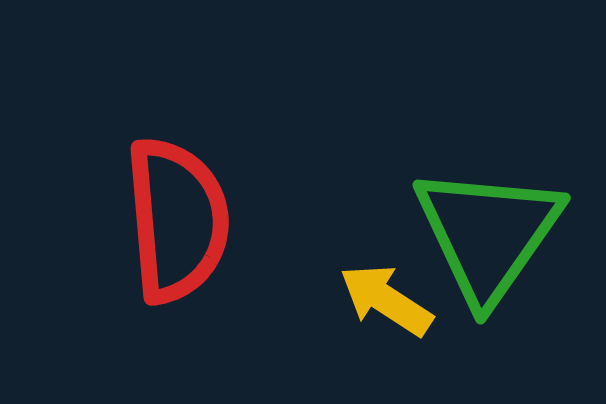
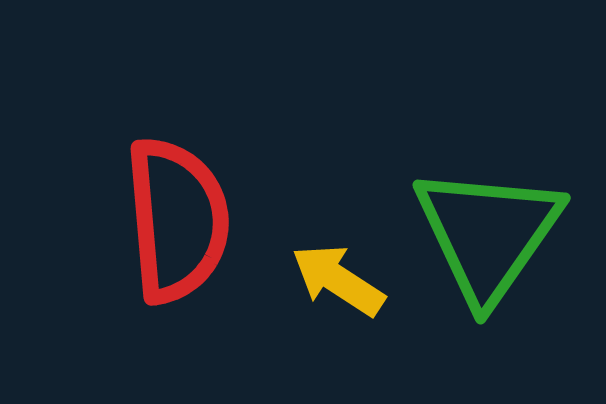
yellow arrow: moved 48 px left, 20 px up
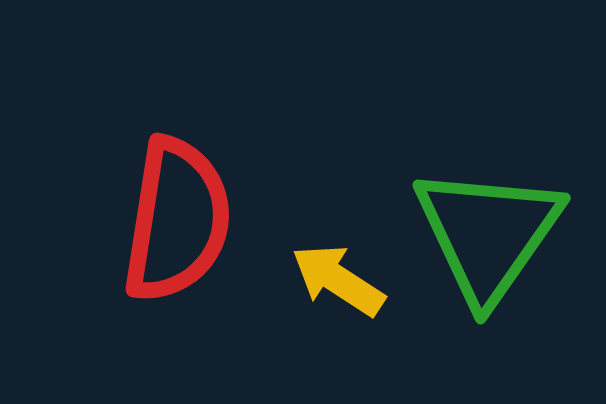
red semicircle: rotated 14 degrees clockwise
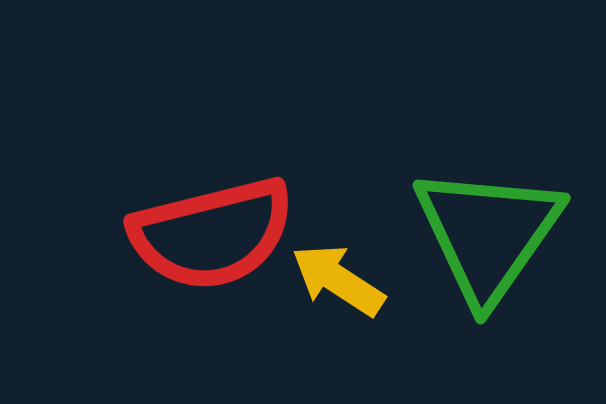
red semicircle: moved 35 px right, 14 px down; rotated 67 degrees clockwise
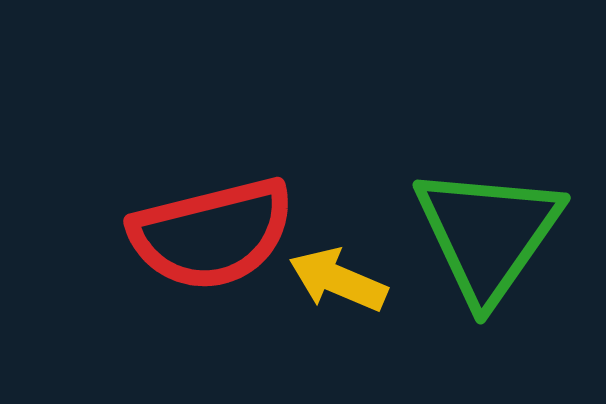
yellow arrow: rotated 10 degrees counterclockwise
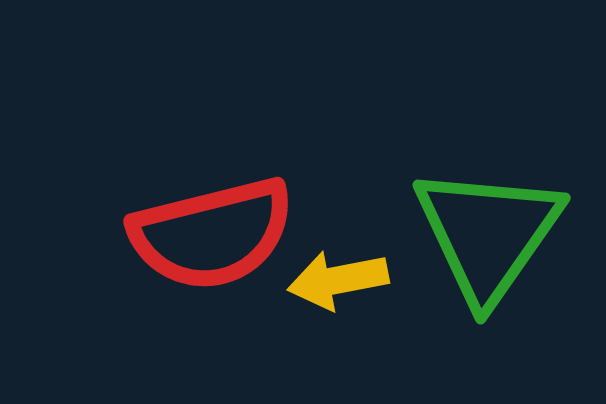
yellow arrow: rotated 34 degrees counterclockwise
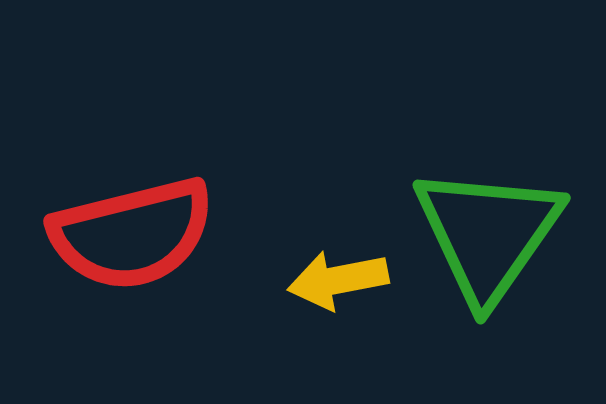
red semicircle: moved 80 px left
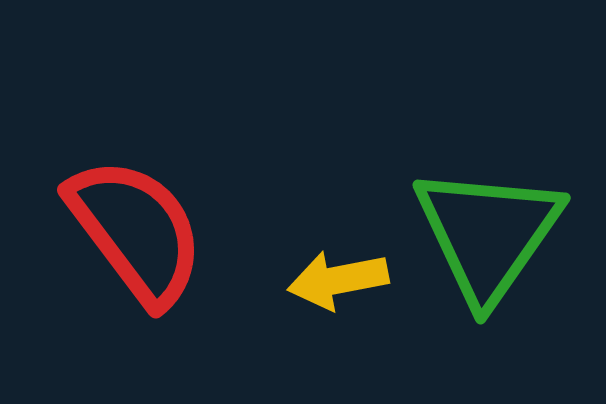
red semicircle: moved 4 px right, 3 px up; rotated 113 degrees counterclockwise
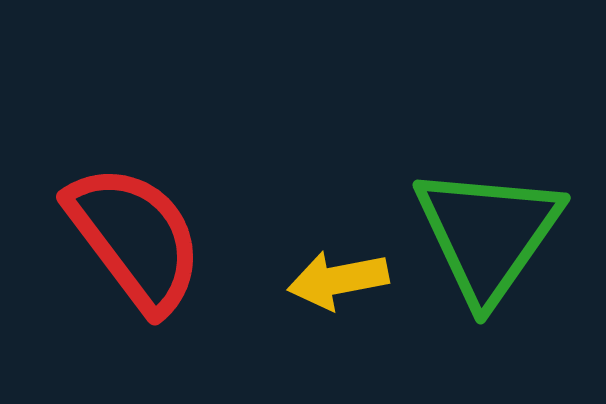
red semicircle: moved 1 px left, 7 px down
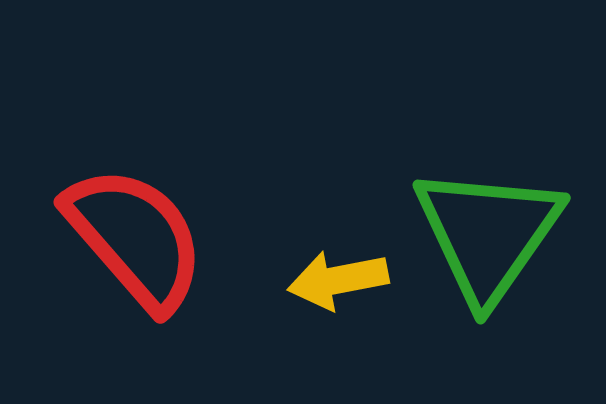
red semicircle: rotated 4 degrees counterclockwise
